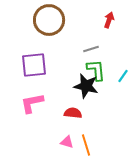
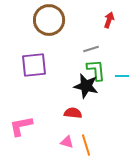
cyan line: moved 1 px left; rotated 56 degrees clockwise
pink L-shape: moved 11 px left, 23 px down
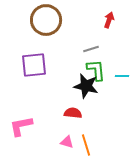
brown circle: moved 3 px left
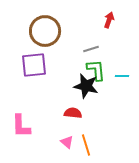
brown circle: moved 1 px left, 11 px down
pink L-shape: rotated 80 degrees counterclockwise
pink triangle: rotated 24 degrees clockwise
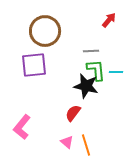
red arrow: rotated 21 degrees clockwise
gray line: moved 2 px down; rotated 14 degrees clockwise
cyan line: moved 6 px left, 4 px up
red semicircle: rotated 60 degrees counterclockwise
pink L-shape: moved 1 px right, 1 px down; rotated 40 degrees clockwise
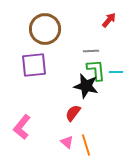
brown circle: moved 2 px up
